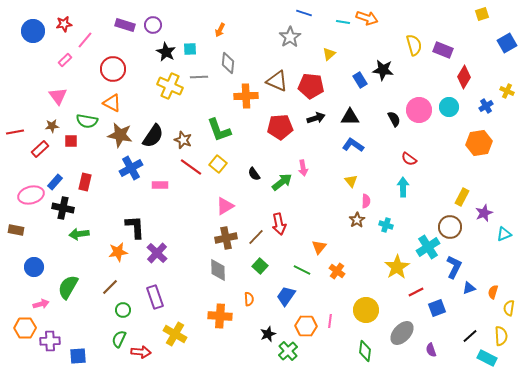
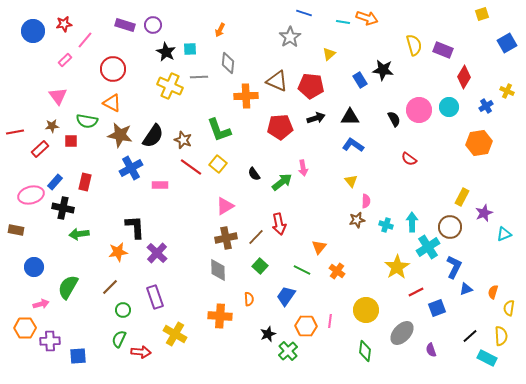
cyan arrow at (403, 187): moved 9 px right, 35 px down
brown star at (357, 220): rotated 21 degrees clockwise
blue triangle at (469, 288): moved 3 px left, 1 px down
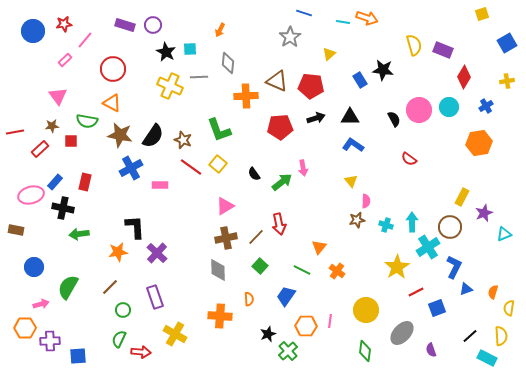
yellow cross at (507, 91): moved 10 px up; rotated 32 degrees counterclockwise
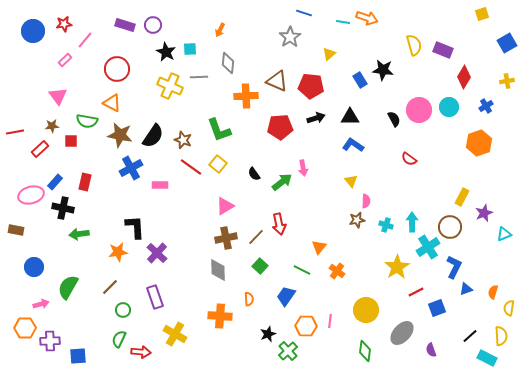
red circle at (113, 69): moved 4 px right
orange hexagon at (479, 143): rotated 10 degrees counterclockwise
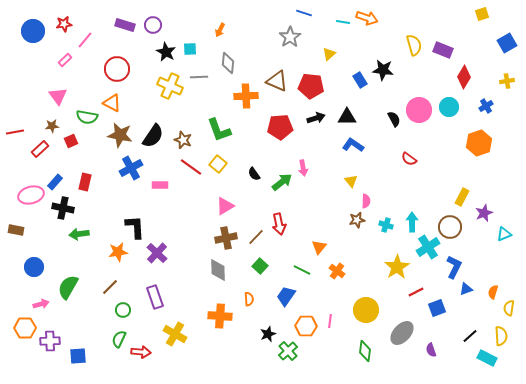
black triangle at (350, 117): moved 3 px left
green semicircle at (87, 121): moved 4 px up
red square at (71, 141): rotated 24 degrees counterclockwise
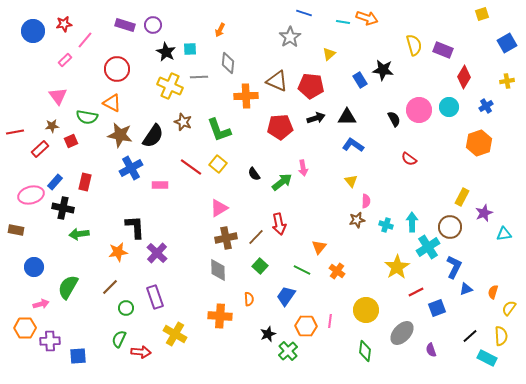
brown star at (183, 140): moved 18 px up
pink triangle at (225, 206): moved 6 px left, 2 px down
cyan triangle at (504, 234): rotated 14 degrees clockwise
yellow semicircle at (509, 308): rotated 28 degrees clockwise
green circle at (123, 310): moved 3 px right, 2 px up
